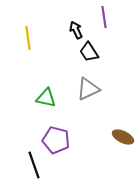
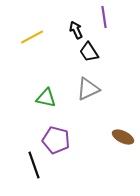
yellow line: moved 4 px right, 1 px up; rotated 70 degrees clockwise
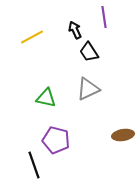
black arrow: moved 1 px left
brown ellipse: moved 2 px up; rotated 35 degrees counterclockwise
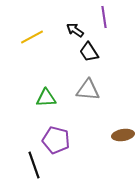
black arrow: rotated 30 degrees counterclockwise
gray triangle: moved 1 px down; rotated 30 degrees clockwise
green triangle: rotated 15 degrees counterclockwise
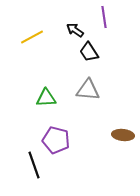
brown ellipse: rotated 15 degrees clockwise
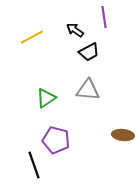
black trapezoid: rotated 85 degrees counterclockwise
green triangle: rotated 30 degrees counterclockwise
